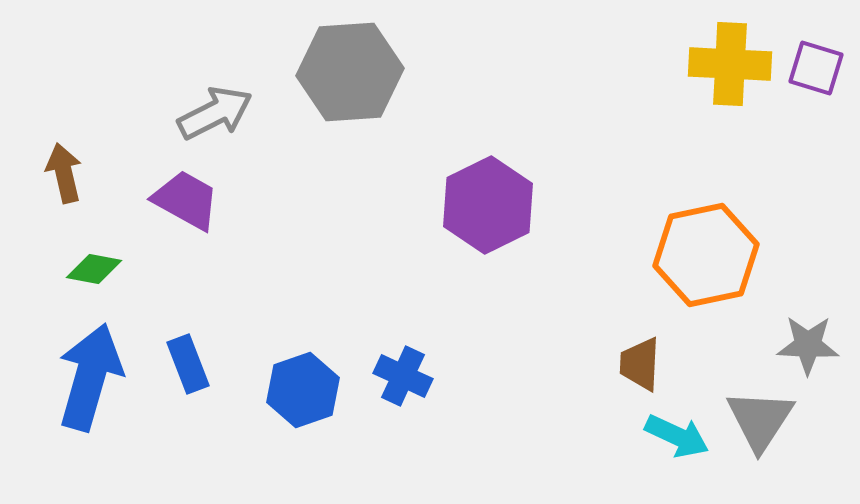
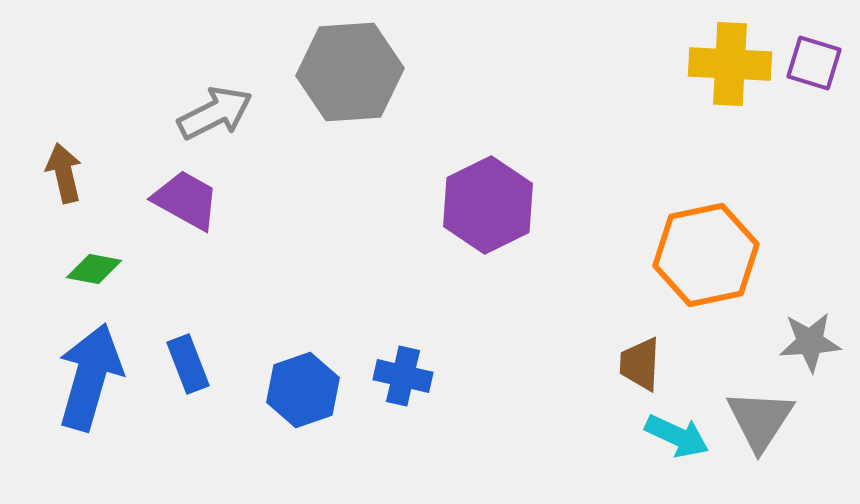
purple square: moved 2 px left, 5 px up
gray star: moved 2 px right, 3 px up; rotated 6 degrees counterclockwise
blue cross: rotated 12 degrees counterclockwise
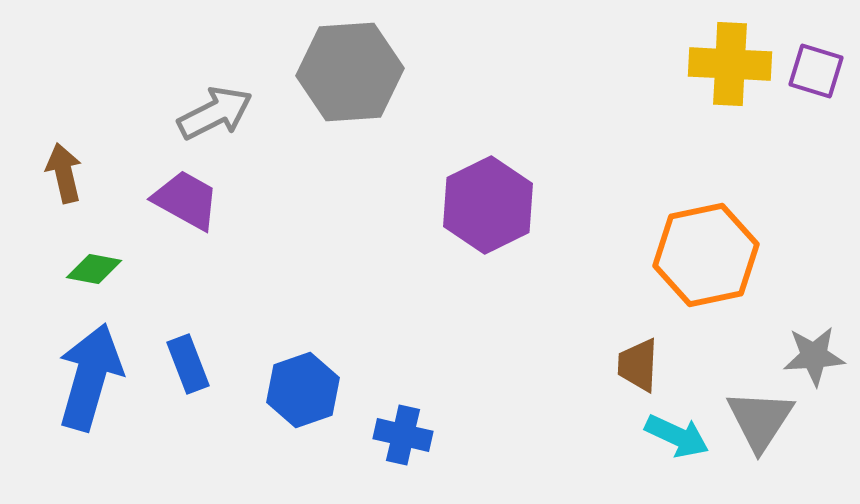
purple square: moved 2 px right, 8 px down
gray star: moved 4 px right, 14 px down
brown trapezoid: moved 2 px left, 1 px down
blue cross: moved 59 px down
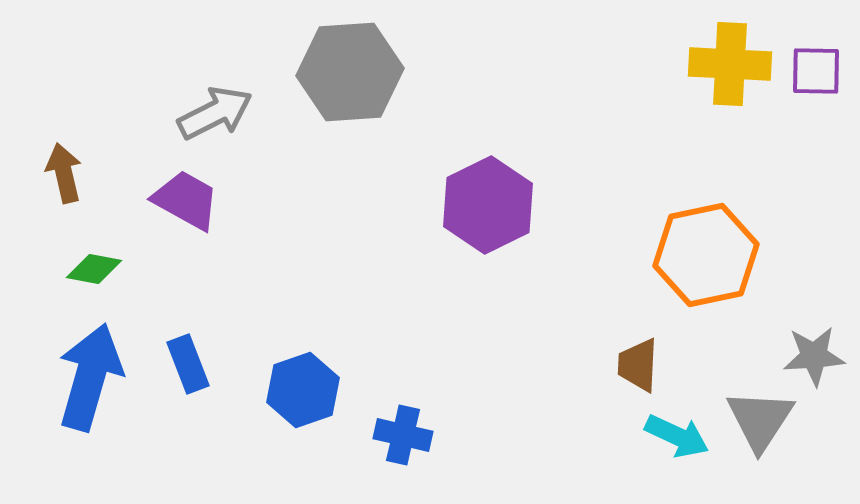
purple square: rotated 16 degrees counterclockwise
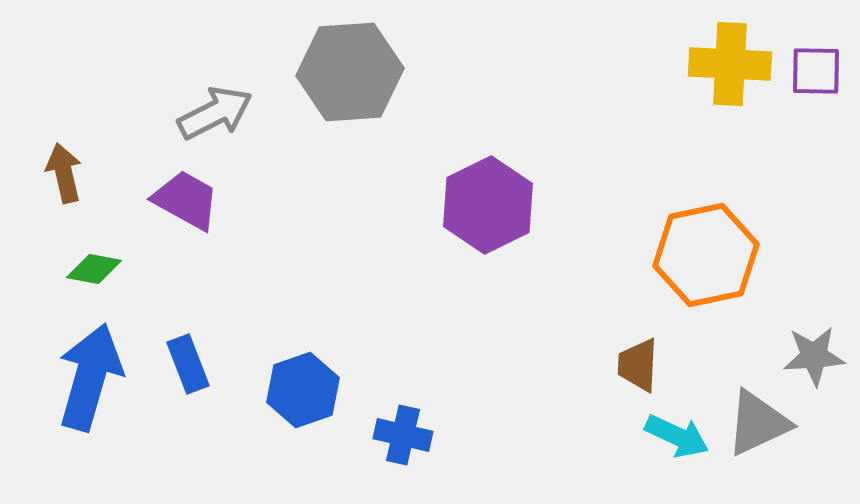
gray triangle: moved 2 px left, 3 px down; rotated 32 degrees clockwise
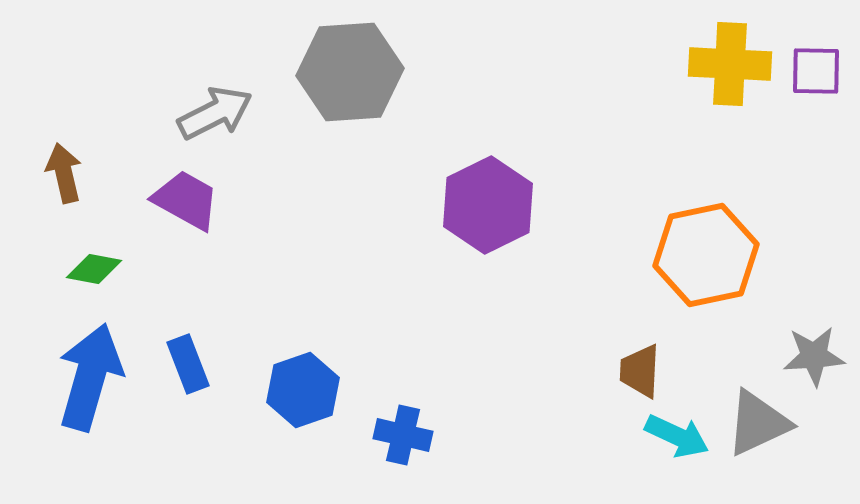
brown trapezoid: moved 2 px right, 6 px down
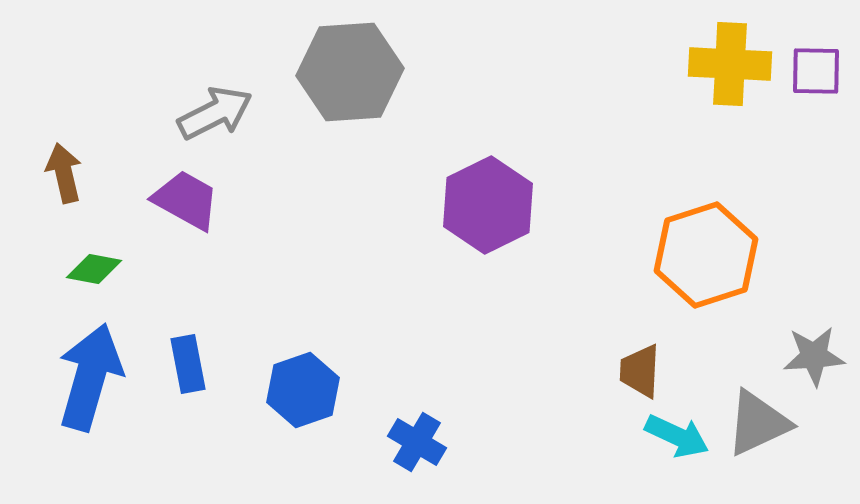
orange hexagon: rotated 6 degrees counterclockwise
blue rectangle: rotated 10 degrees clockwise
blue cross: moved 14 px right, 7 px down; rotated 18 degrees clockwise
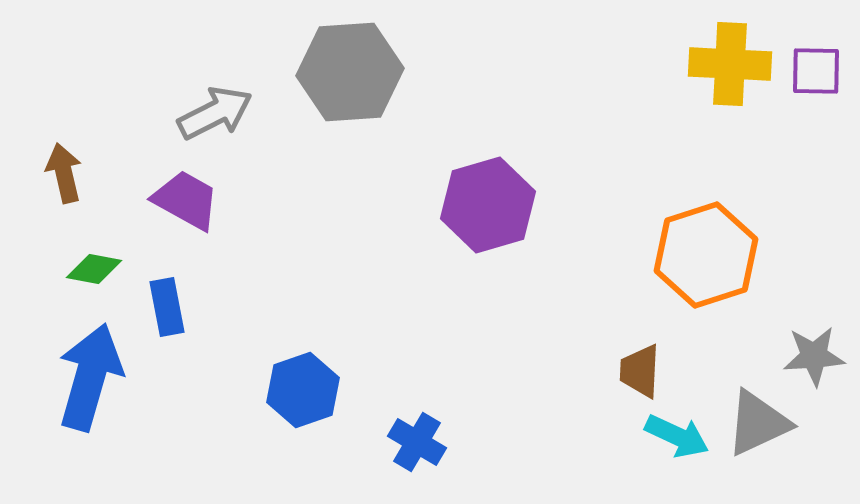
purple hexagon: rotated 10 degrees clockwise
blue rectangle: moved 21 px left, 57 px up
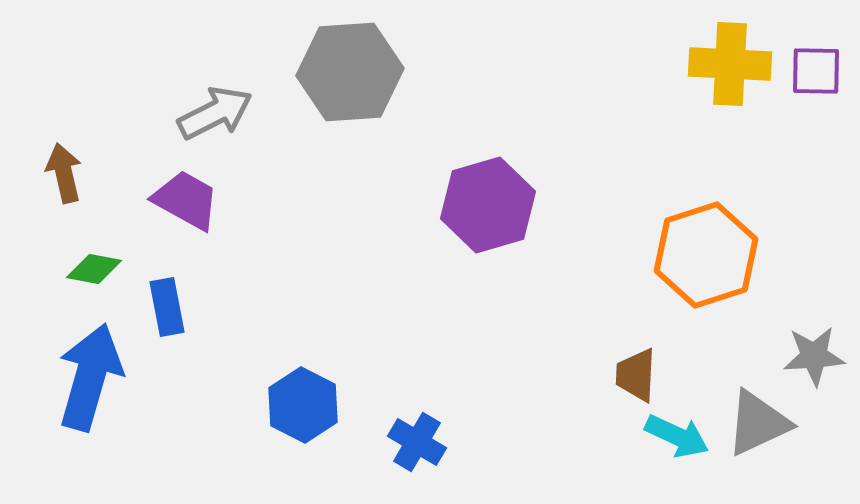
brown trapezoid: moved 4 px left, 4 px down
blue hexagon: moved 15 px down; rotated 14 degrees counterclockwise
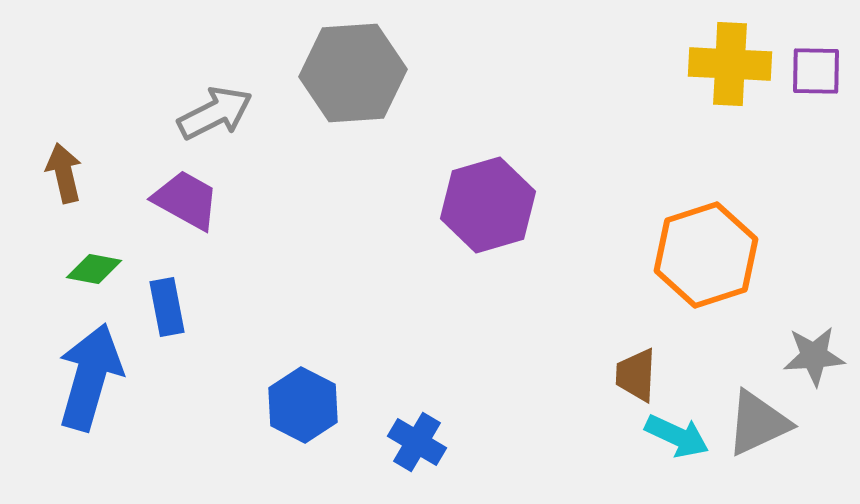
gray hexagon: moved 3 px right, 1 px down
